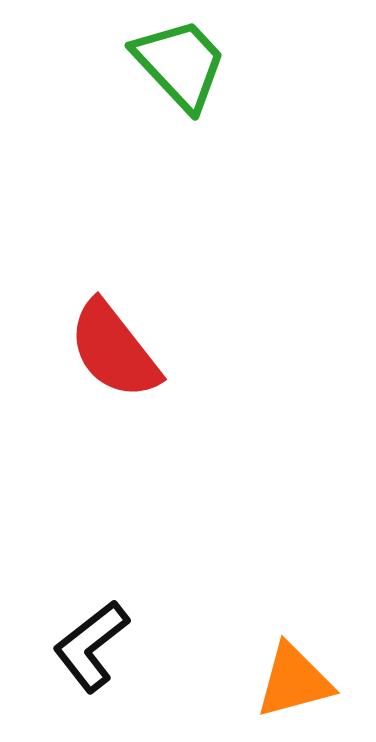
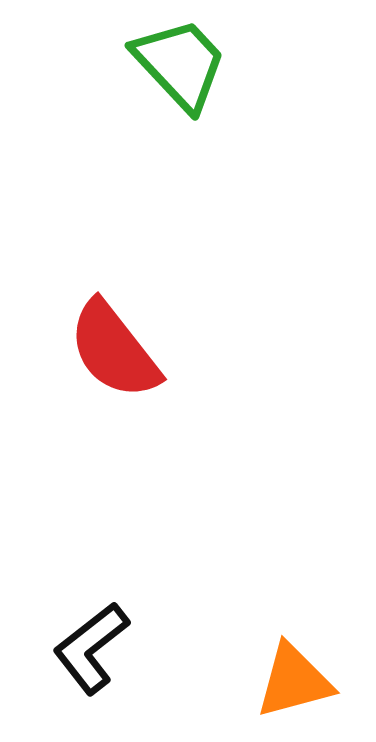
black L-shape: moved 2 px down
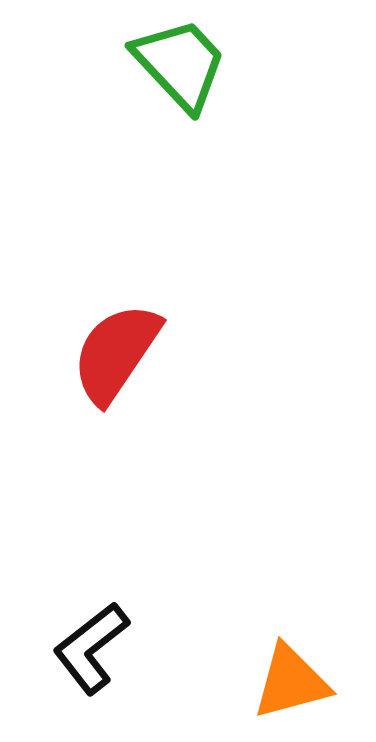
red semicircle: moved 2 px right, 3 px down; rotated 72 degrees clockwise
orange triangle: moved 3 px left, 1 px down
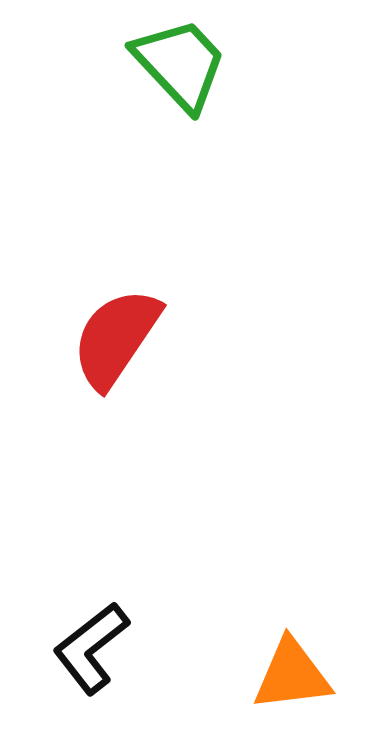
red semicircle: moved 15 px up
orange triangle: moved 1 px right, 7 px up; rotated 8 degrees clockwise
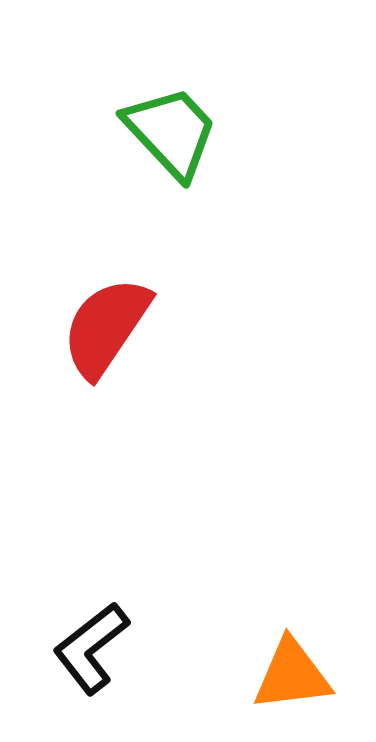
green trapezoid: moved 9 px left, 68 px down
red semicircle: moved 10 px left, 11 px up
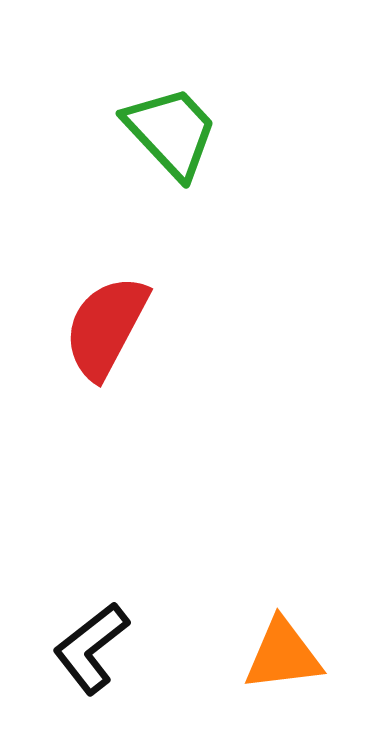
red semicircle: rotated 6 degrees counterclockwise
orange triangle: moved 9 px left, 20 px up
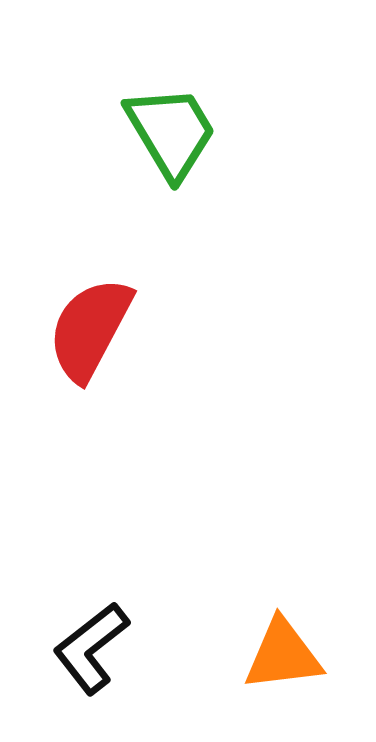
green trapezoid: rotated 12 degrees clockwise
red semicircle: moved 16 px left, 2 px down
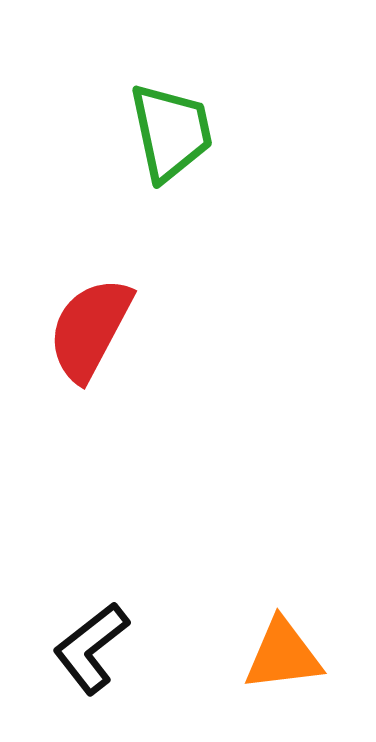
green trapezoid: rotated 19 degrees clockwise
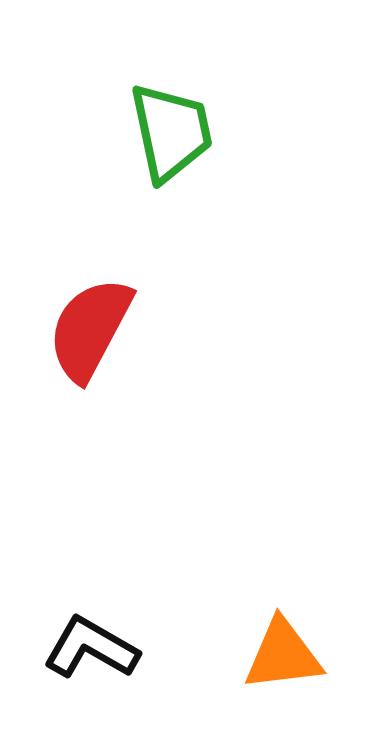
black L-shape: rotated 68 degrees clockwise
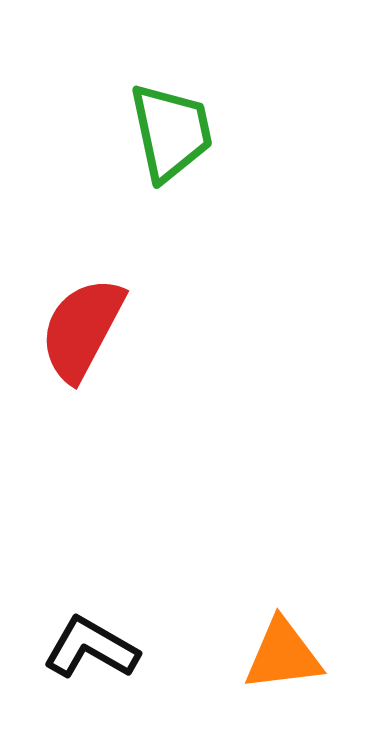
red semicircle: moved 8 px left
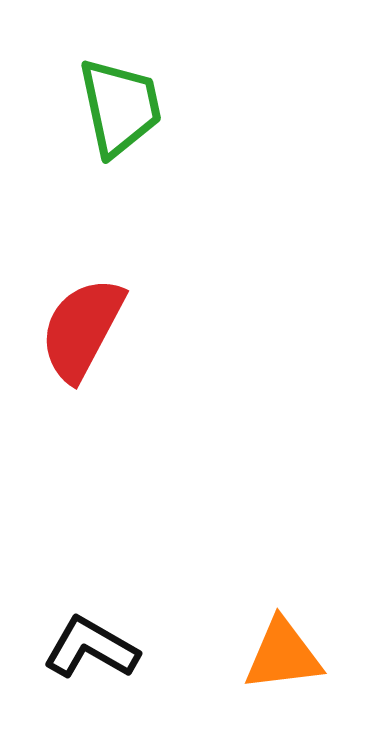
green trapezoid: moved 51 px left, 25 px up
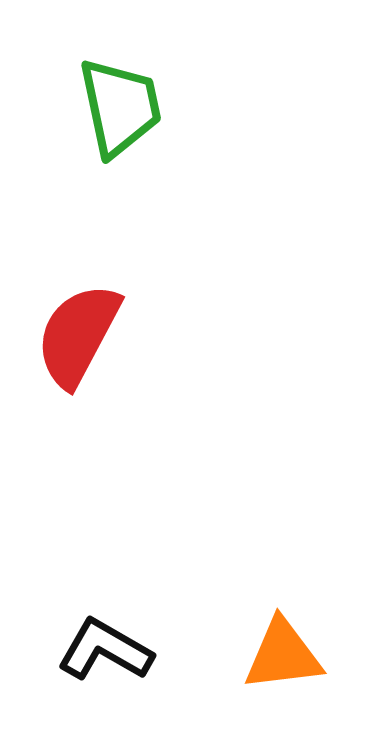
red semicircle: moved 4 px left, 6 px down
black L-shape: moved 14 px right, 2 px down
